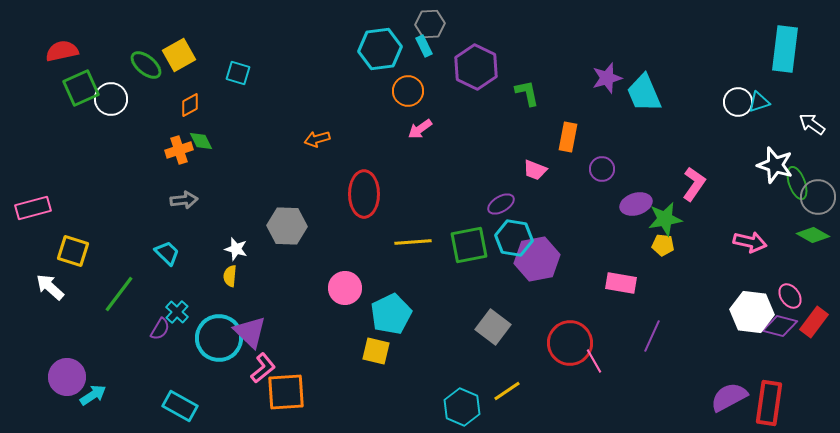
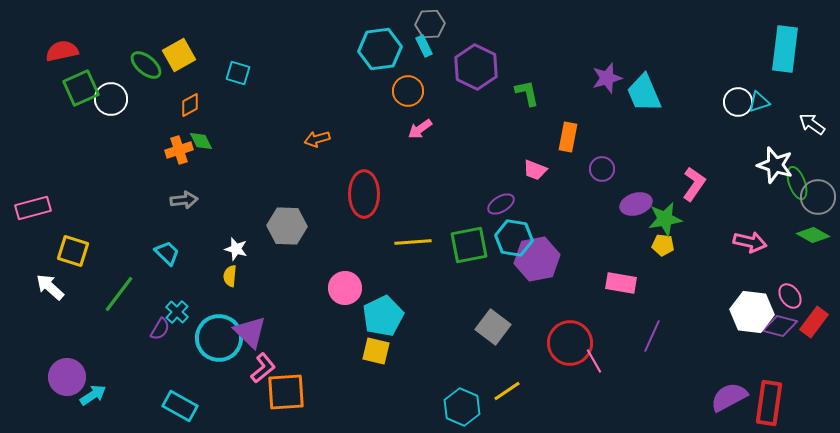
cyan pentagon at (391, 314): moved 8 px left, 2 px down
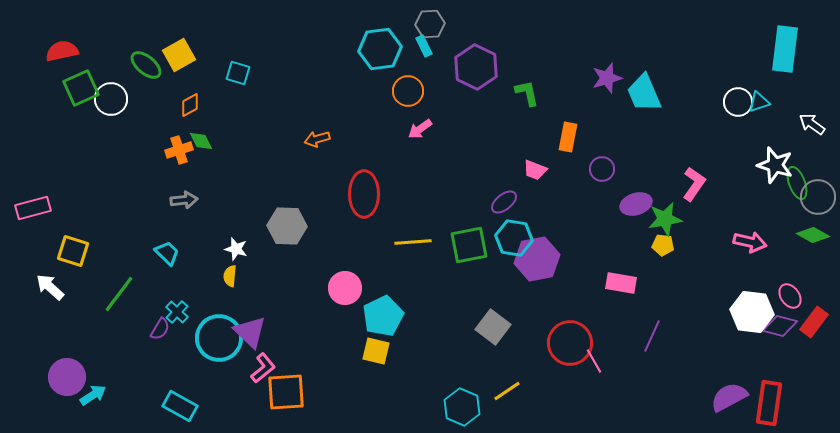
purple ellipse at (501, 204): moved 3 px right, 2 px up; rotated 8 degrees counterclockwise
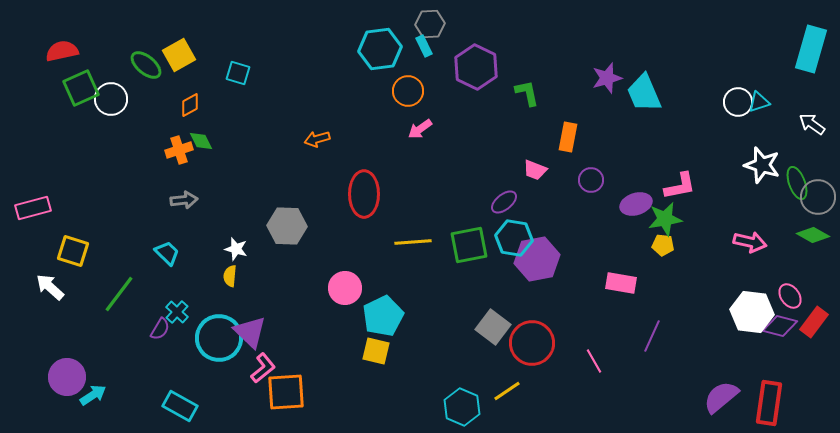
cyan rectangle at (785, 49): moved 26 px right; rotated 9 degrees clockwise
white star at (775, 165): moved 13 px left
purple circle at (602, 169): moved 11 px left, 11 px down
pink L-shape at (694, 184): moved 14 px left, 2 px down; rotated 44 degrees clockwise
red circle at (570, 343): moved 38 px left
purple semicircle at (729, 397): moved 8 px left; rotated 12 degrees counterclockwise
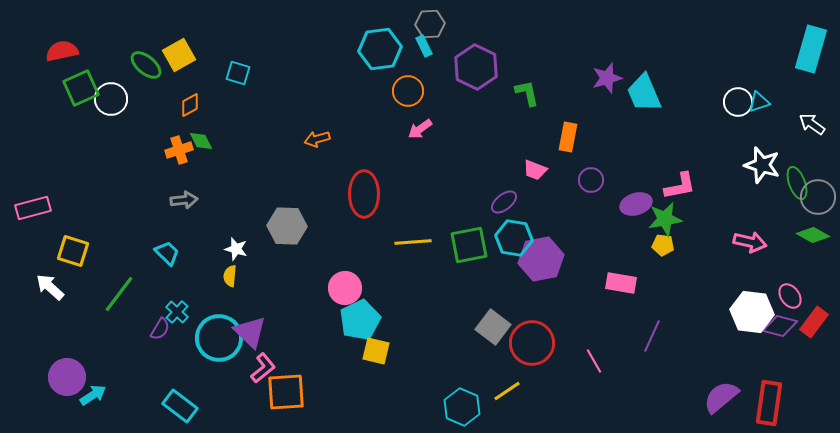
purple hexagon at (537, 259): moved 4 px right
cyan pentagon at (383, 316): moved 23 px left, 4 px down
cyan rectangle at (180, 406): rotated 8 degrees clockwise
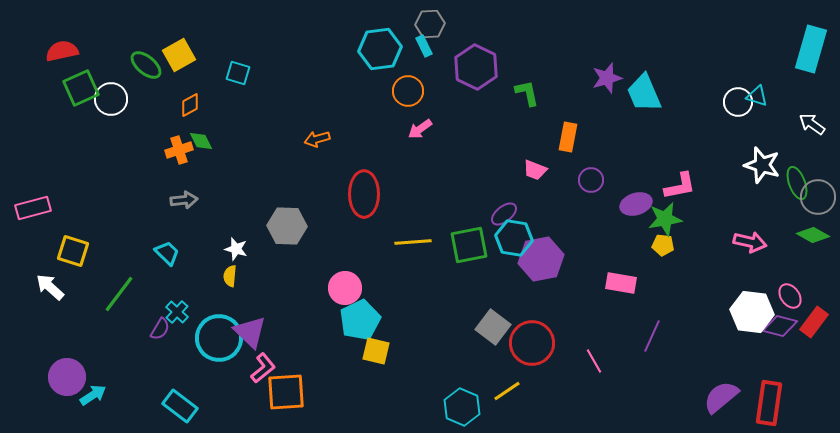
cyan triangle at (759, 102): moved 2 px left, 6 px up; rotated 35 degrees clockwise
purple ellipse at (504, 202): moved 12 px down
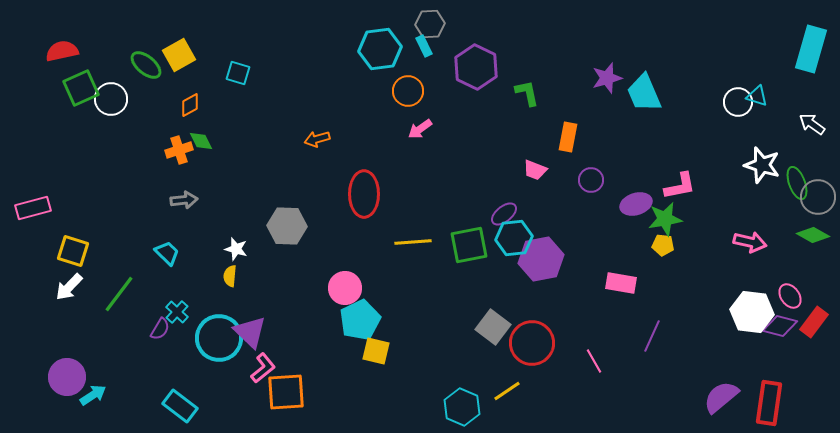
cyan hexagon at (514, 238): rotated 15 degrees counterclockwise
white arrow at (50, 287): moved 19 px right; rotated 88 degrees counterclockwise
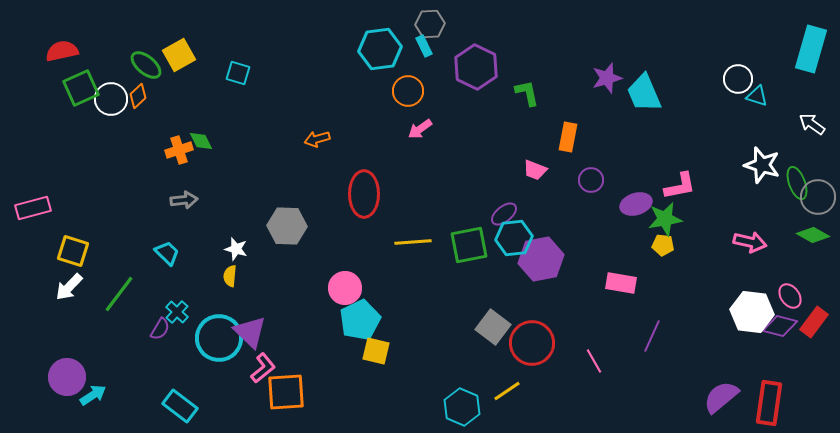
white circle at (738, 102): moved 23 px up
orange diamond at (190, 105): moved 52 px left, 9 px up; rotated 15 degrees counterclockwise
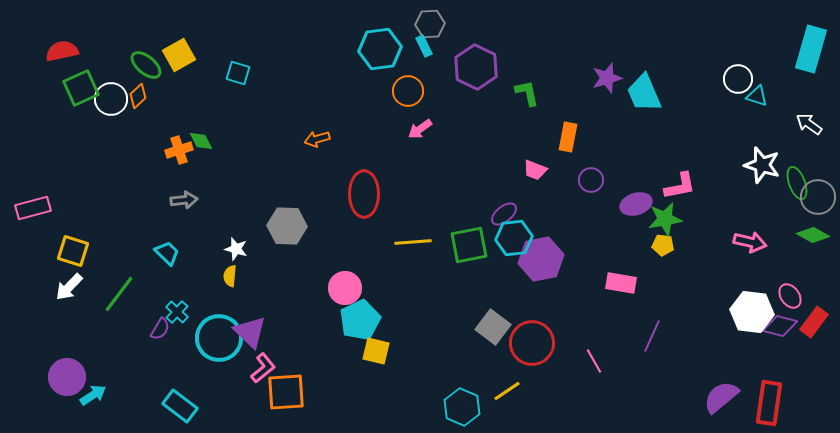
white arrow at (812, 124): moved 3 px left
